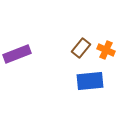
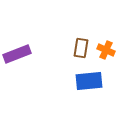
brown rectangle: rotated 30 degrees counterclockwise
blue rectangle: moved 1 px left
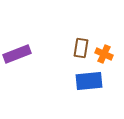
orange cross: moved 2 px left, 4 px down
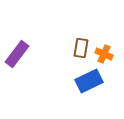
purple rectangle: rotated 32 degrees counterclockwise
blue rectangle: rotated 20 degrees counterclockwise
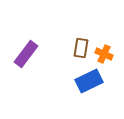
purple rectangle: moved 9 px right
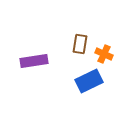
brown rectangle: moved 1 px left, 4 px up
purple rectangle: moved 8 px right, 7 px down; rotated 44 degrees clockwise
